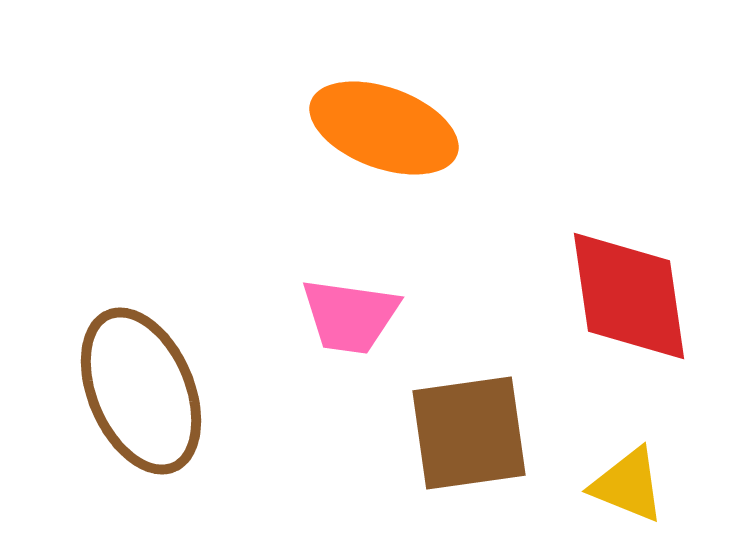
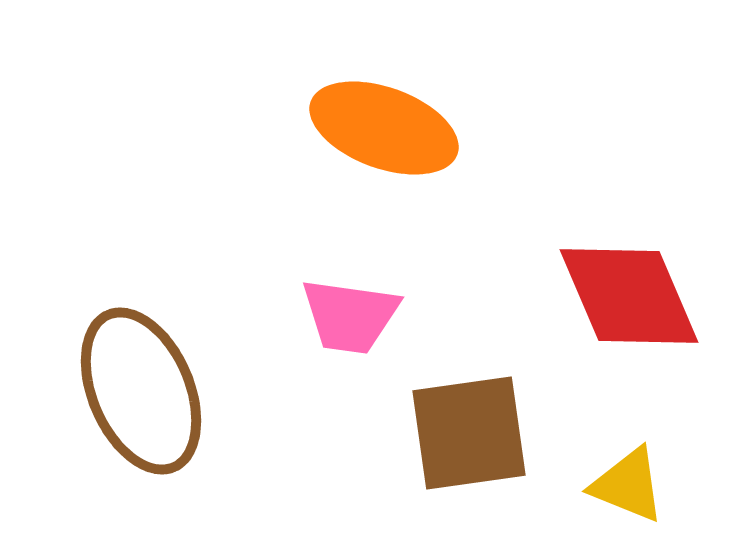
red diamond: rotated 15 degrees counterclockwise
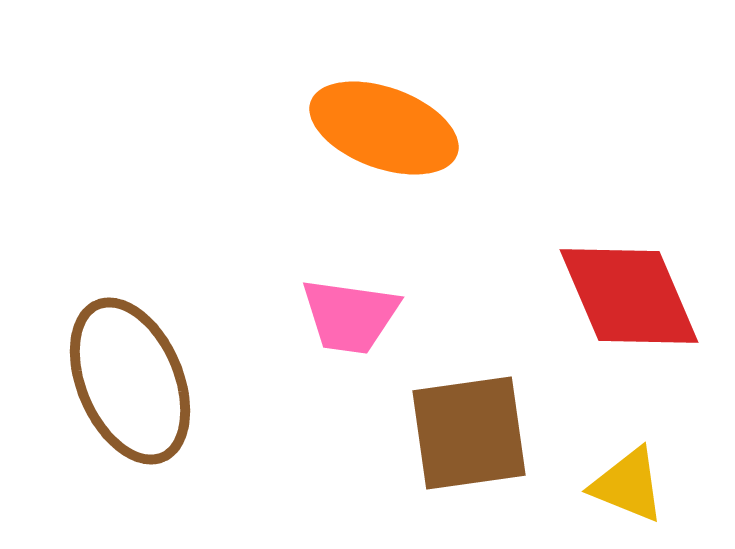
brown ellipse: moved 11 px left, 10 px up
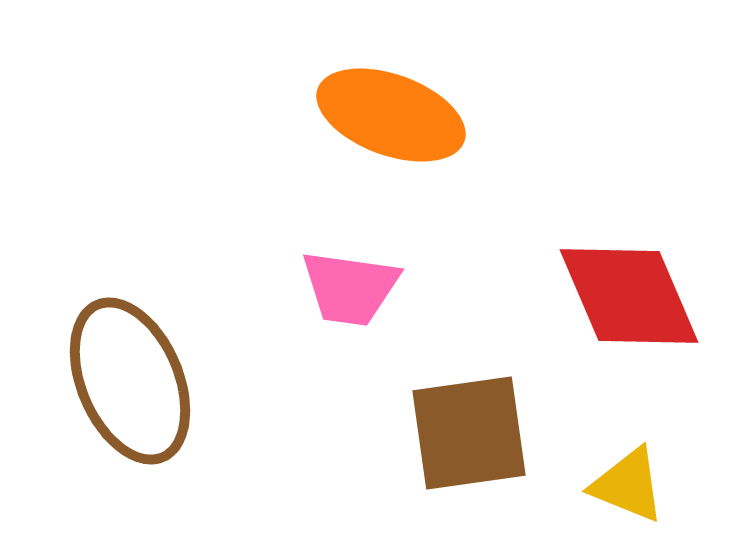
orange ellipse: moved 7 px right, 13 px up
pink trapezoid: moved 28 px up
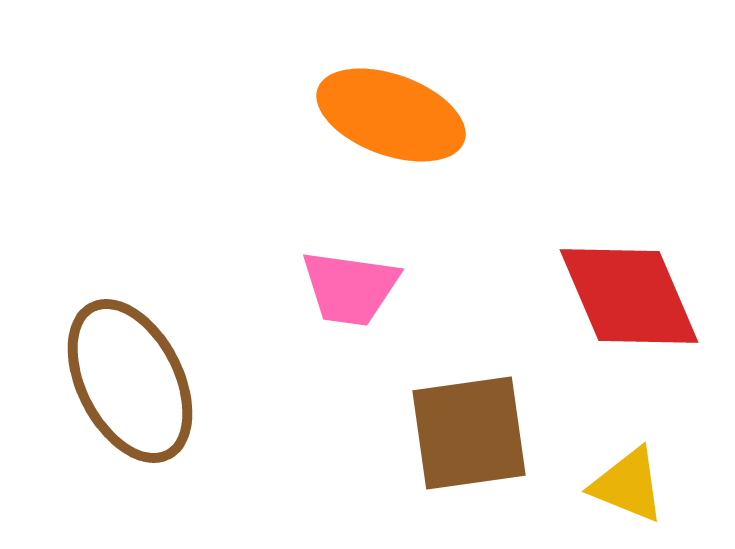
brown ellipse: rotated 4 degrees counterclockwise
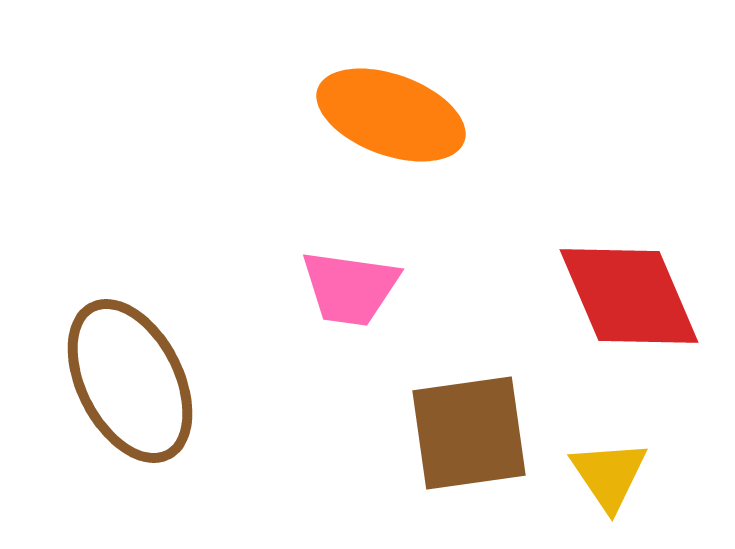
yellow triangle: moved 19 px left, 10 px up; rotated 34 degrees clockwise
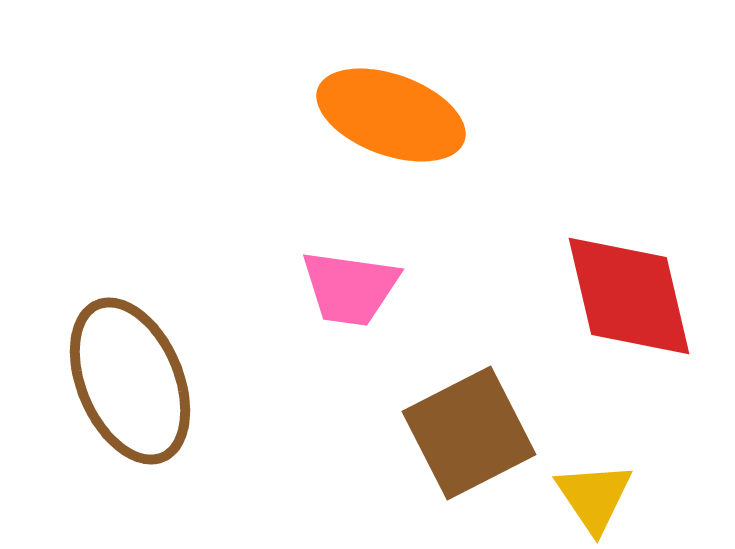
red diamond: rotated 10 degrees clockwise
brown ellipse: rotated 4 degrees clockwise
brown square: rotated 19 degrees counterclockwise
yellow triangle: moved 15 px left, 22 px down
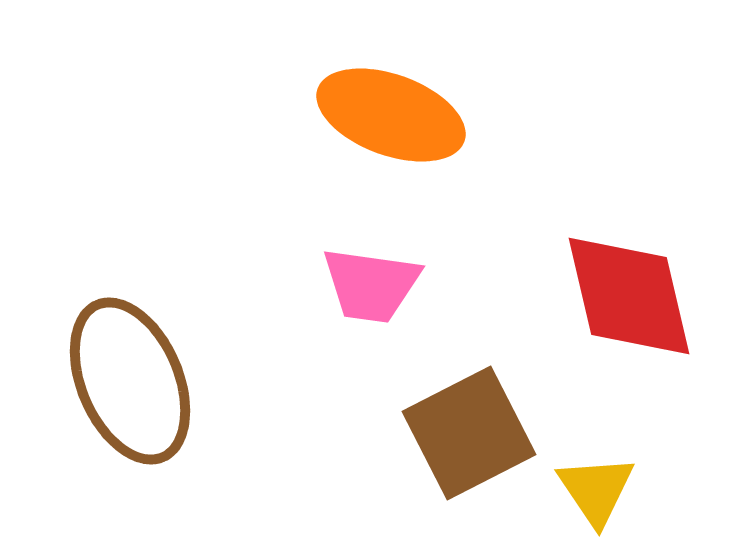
pink trapezoid: moved 21 px right, 3 px up
yellow triangle: moved 2 px right, 7 px up
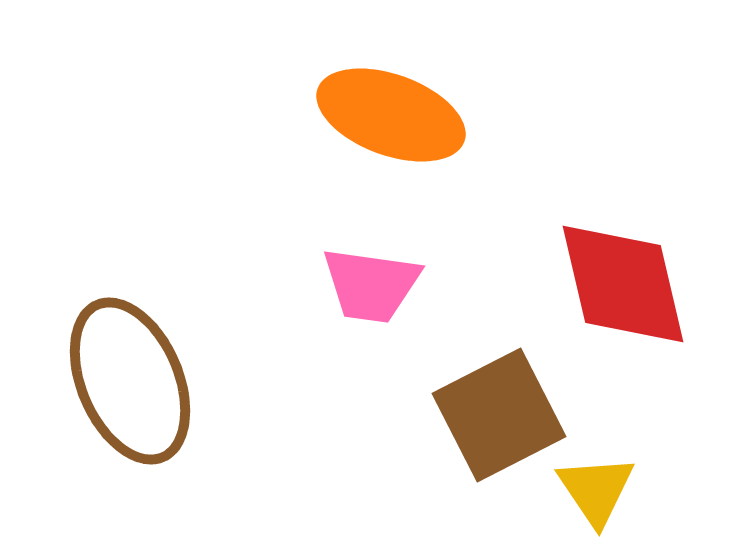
red diamond: moved 6 px left, 12 px up
brown square: moved 30 px right, 18 px up
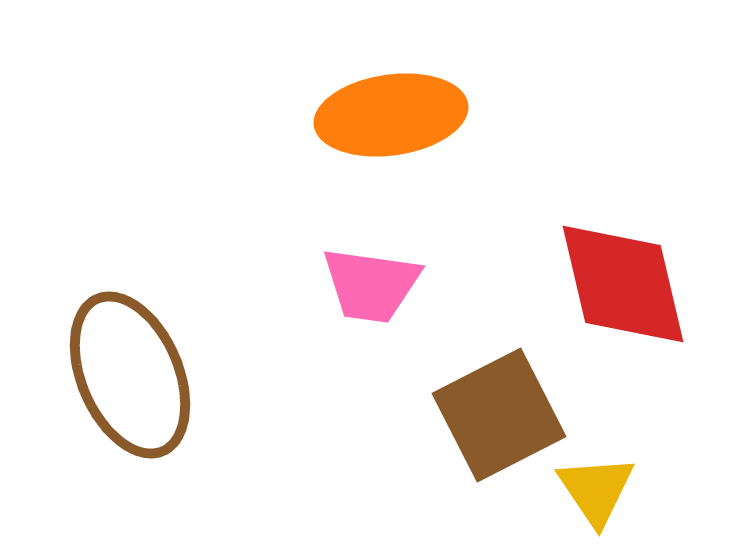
orange ellipse: rotated 28 degrees counterclockwise
brown ellipse: moved 6 px up
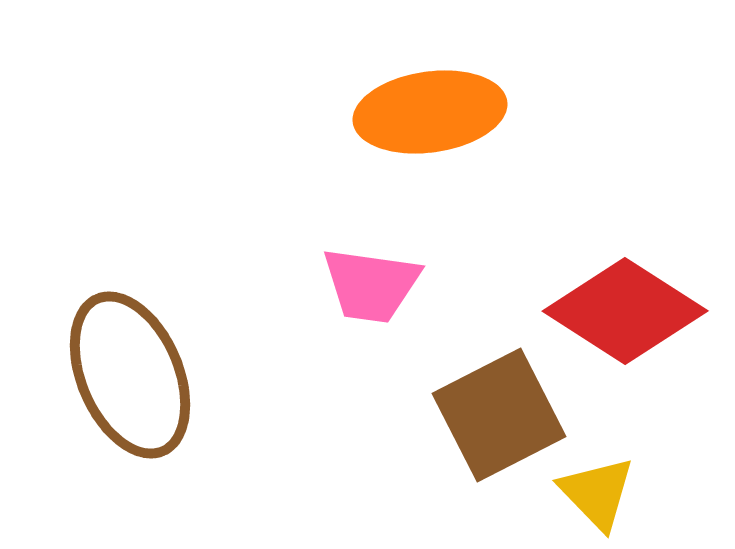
orange ellipse: moved 39 px right, 3 px up
red diamond: moved 2 px right, 27 px down; rotated 44 degrees counterclockwise
yellow triangle: moved 1 px right, 3 px down; rotated 10 degrees counterclockwise
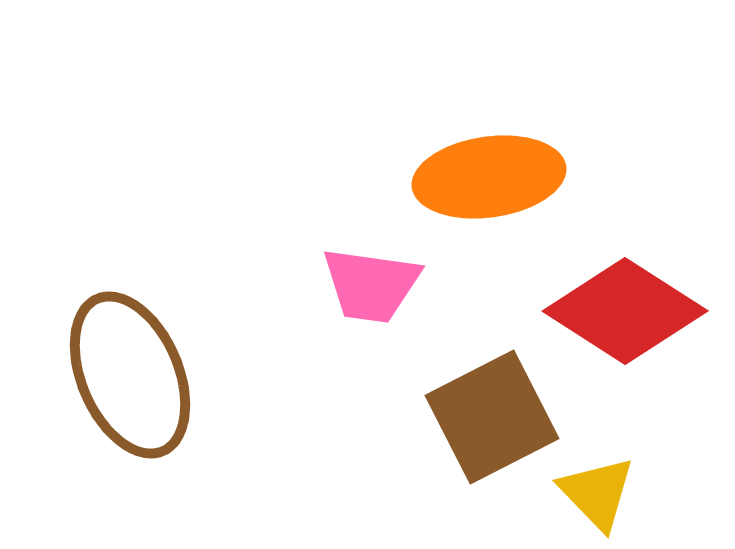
orange ellipse: moved 59 px right, 65 px down
brown square: moved 7 px left, 2 px down
